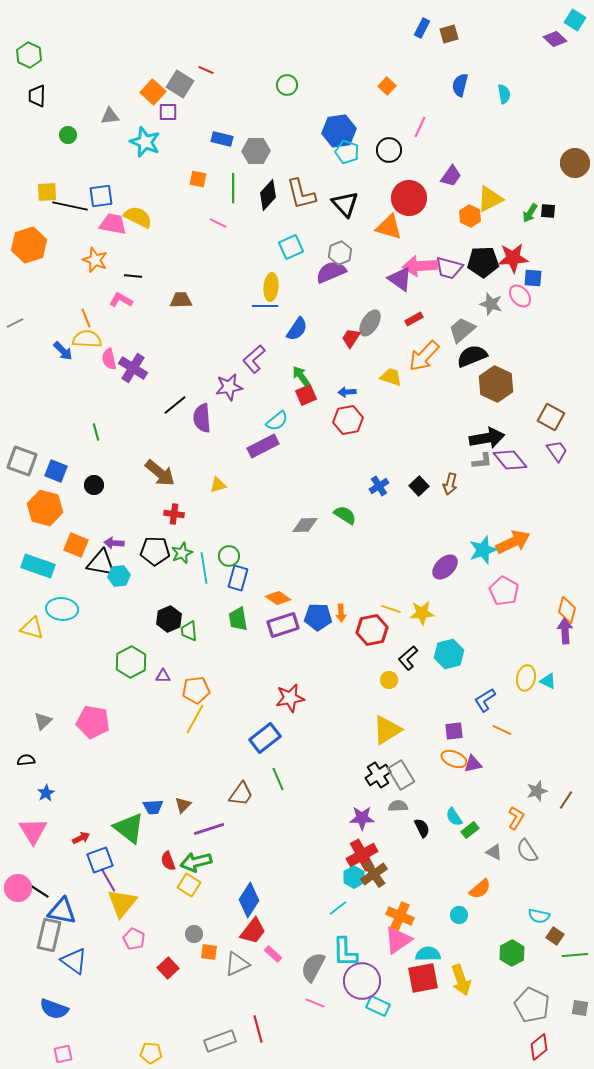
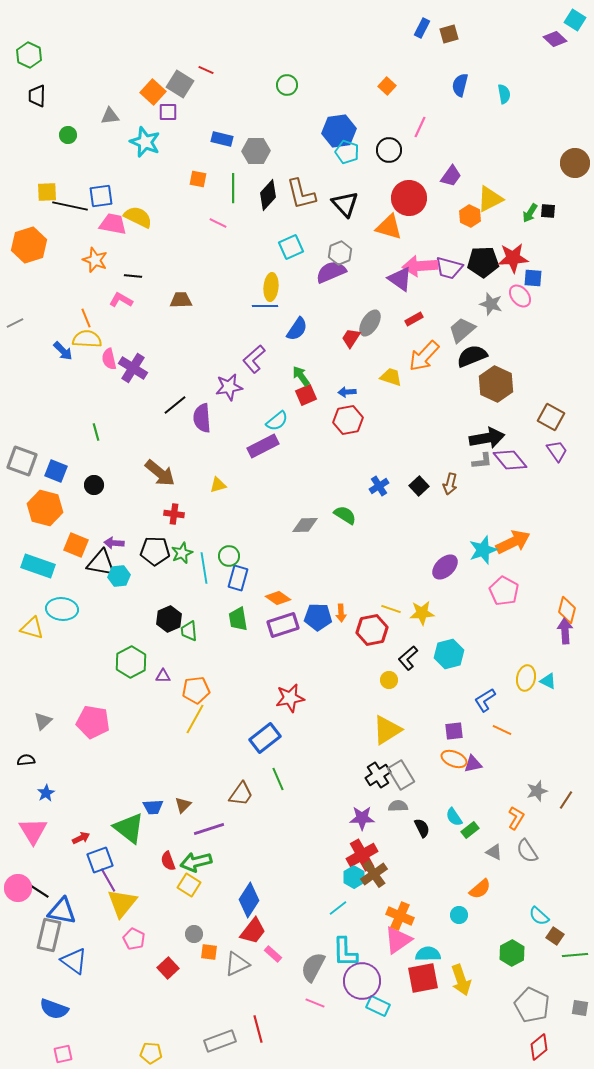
cyan semicircle at (539, 916): rotated 30 degrees clockwise
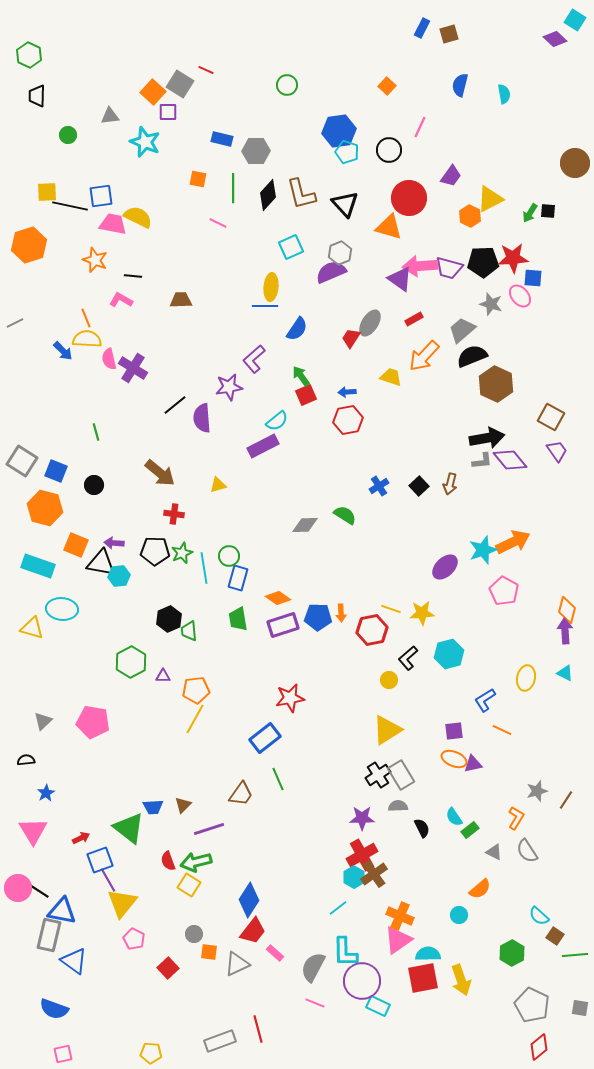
gray square at (22, 461): rotated 12 degrees clockwise
cyan triangle at (548, 681): moved 17 px right, 8 px up
pink rectangle at (273, 954): moved 2 px right, 1 px up
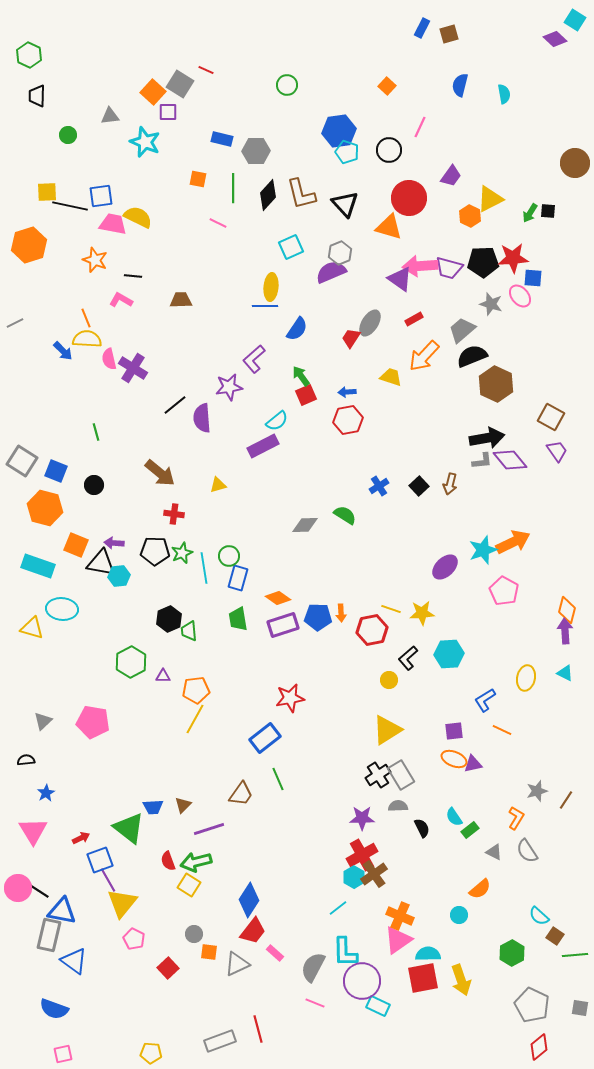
cyan hexagon at (449, 654): rotated 12 degrees clockwise
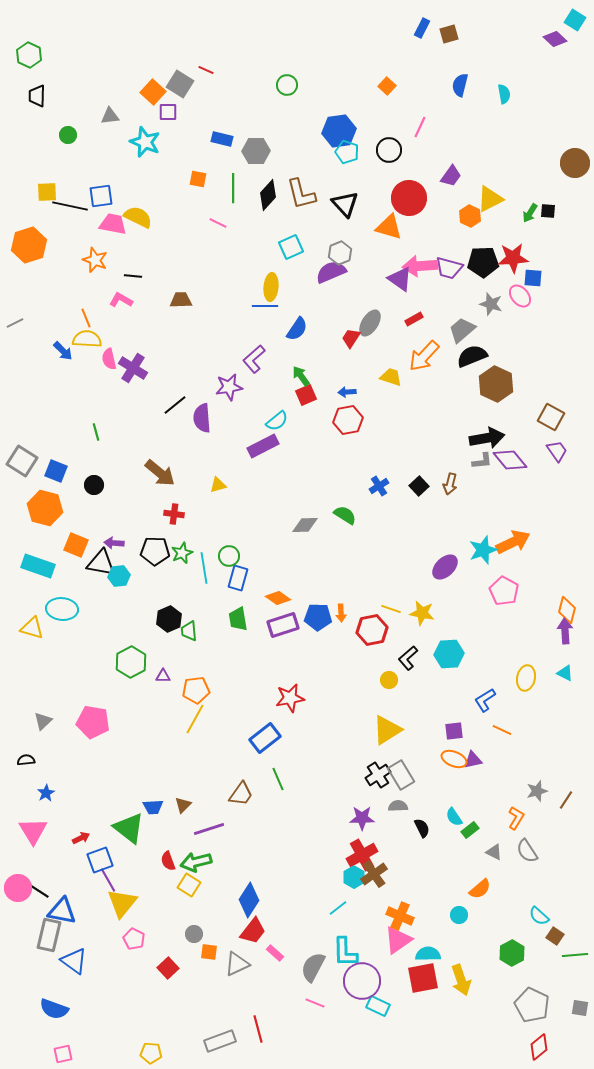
yellow star at (422, 613): rotated 15 degrees clockwise
purple triangle at (473, 764): moved 4 px up
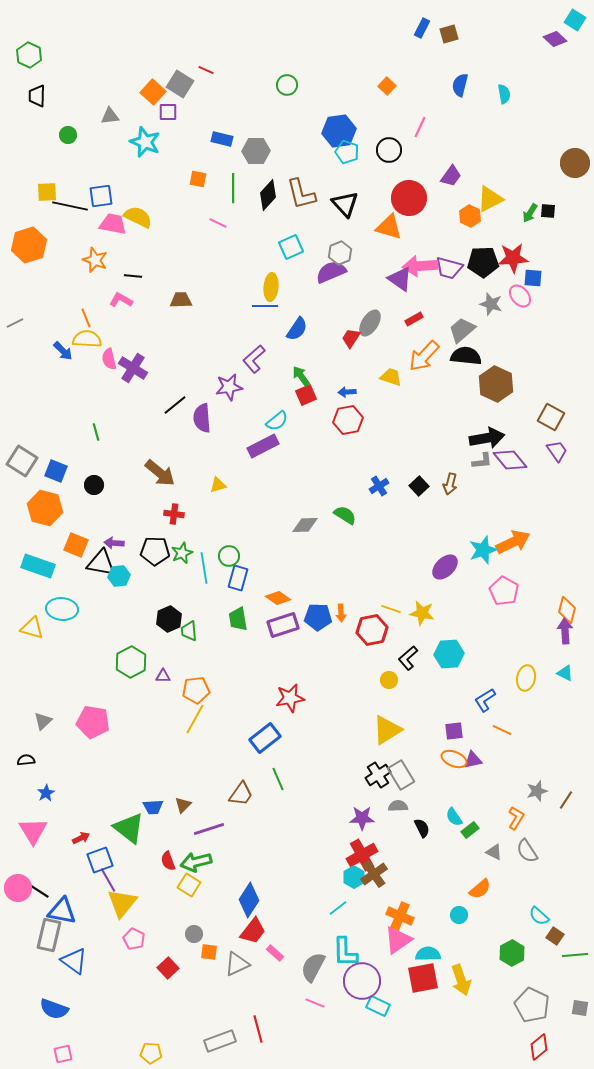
black semicircle at (472, 356): moved 6 px left; rotated 28 degrees clockwise
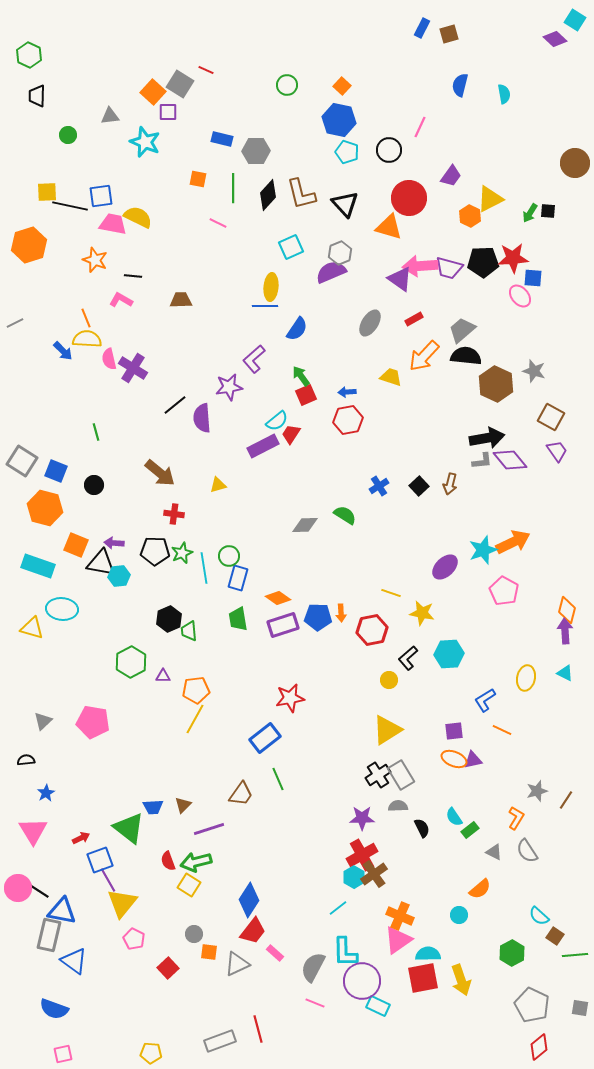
orange square at (387, 86): moved 45 px left
blue hexagon at (339, 131): moved 11 px up; rotated 20 degrees clockwise
gray star at (491, 304): moved 43 px right, 67 px down
red trapezoid at (351, 338): moved 60 px left, 96 px down
yellow line at (391, 609): moved 16 px up
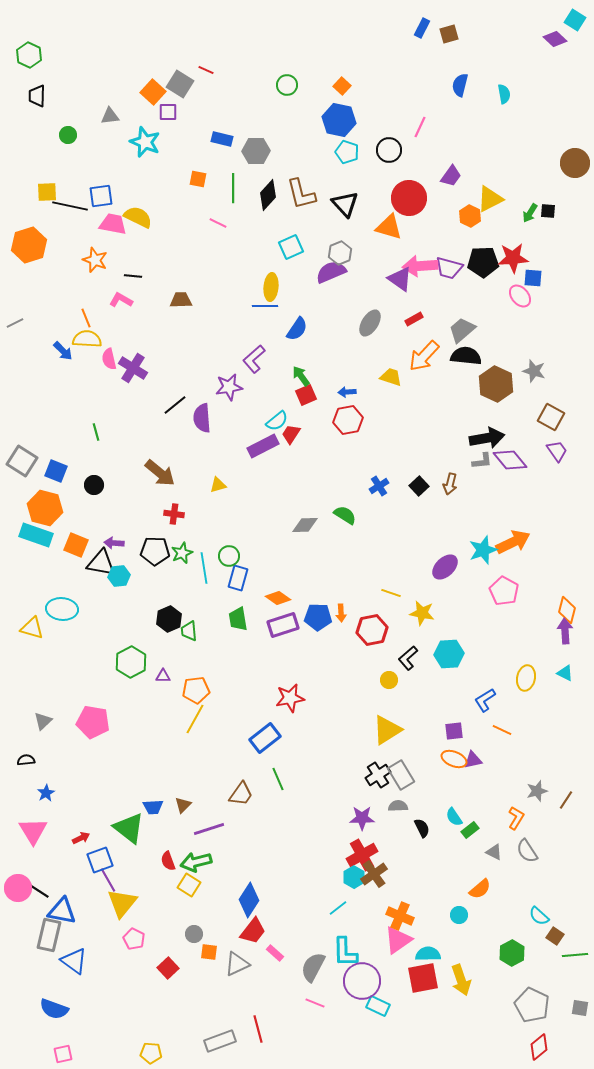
cyan rectangle at (38, 566): moved 2 px left, 31 px up
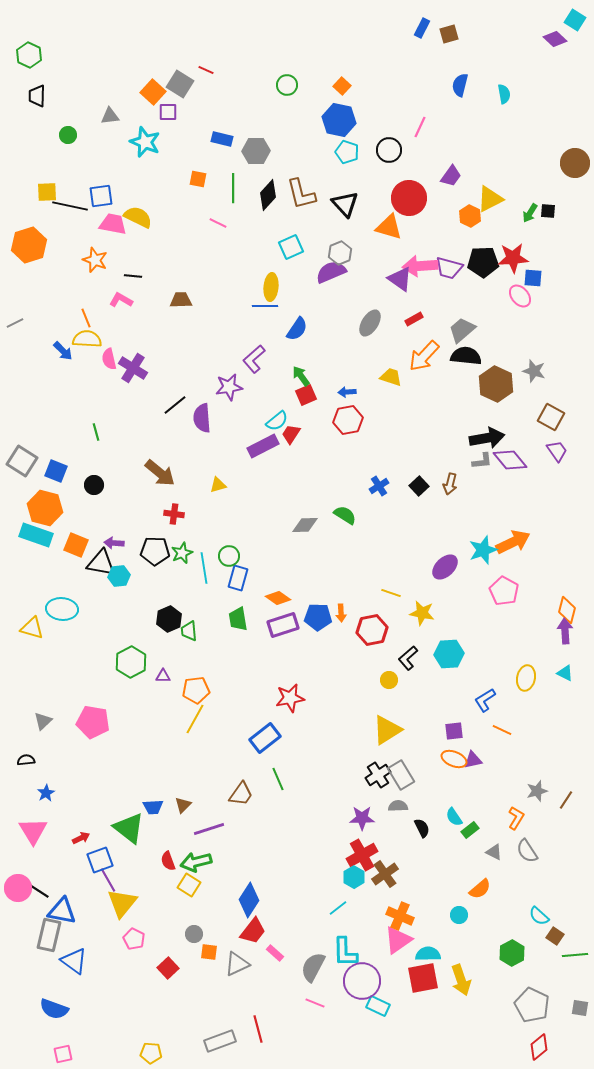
brown cross at (374, 874): moved 11 px right
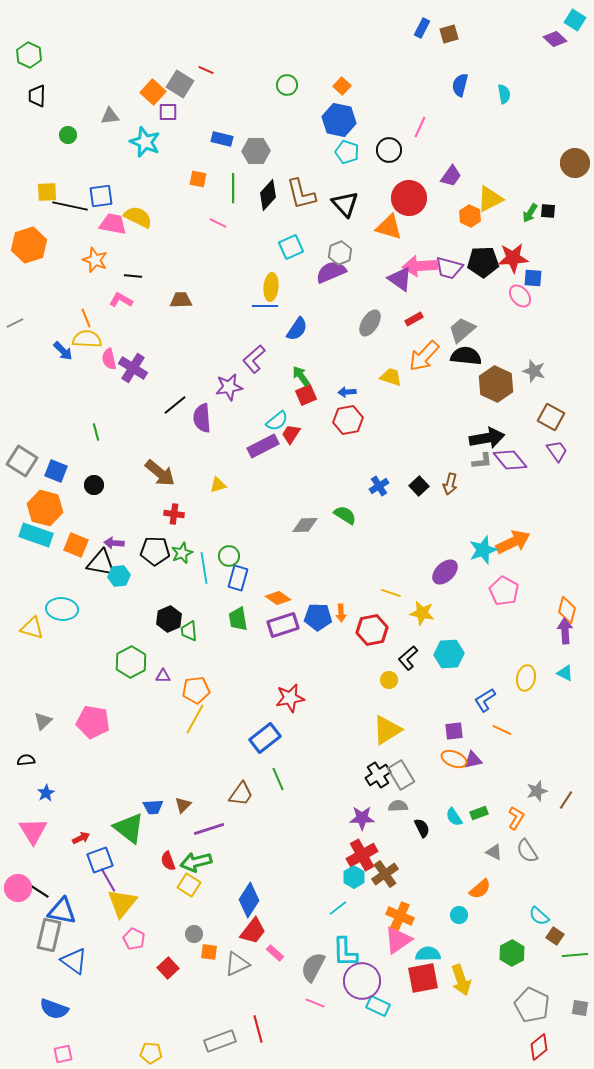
purple ellipse at (445, 567): moved 5 px down
green rectangle at (470, 830): moved 9 px right, 17 px up; rotated 18 degrees clockwise
